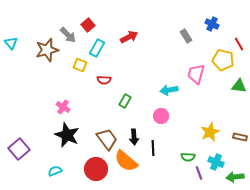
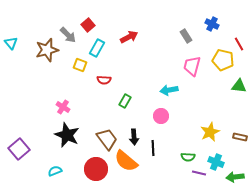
pink trapezoid: moved 4 px left, 8 px up
purple line: rotated 56 degrees counterclockwise
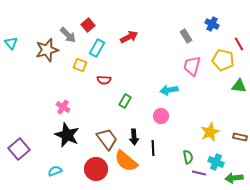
green semicircle: rotated 104 degrees counterclockwise
green arrow: moved 1 px left, 1 px down
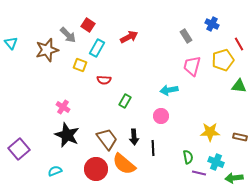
red square: rotated 16 degrees counterclockwise
yellow pentagon: rotated 30 degrees counterclockwise
yellow star: rotated 24 degrees clockwise
orange semicircle: moved 2 px left, 3 px down
